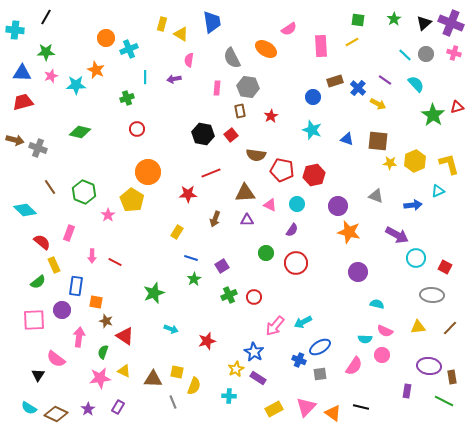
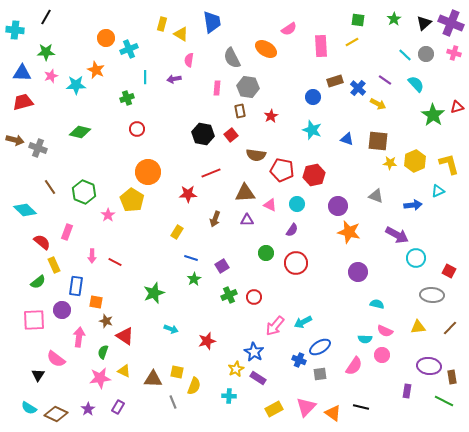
pink rectangle at (69, 233): moved 2 px left, 1 px up
red square at (445, 267): moved 4 px right, 4 px down
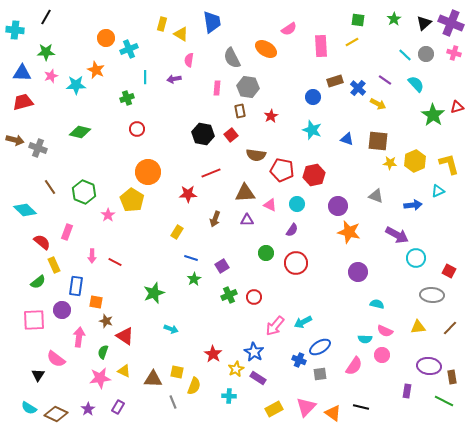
red star at (207, 341): moved 6 px right, 13 px down; rotated 24 degrees counterclockwise
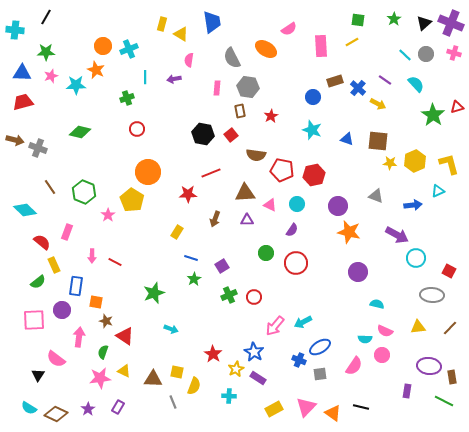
orange circle at (106, 38): moved 3 px left, 8 px down
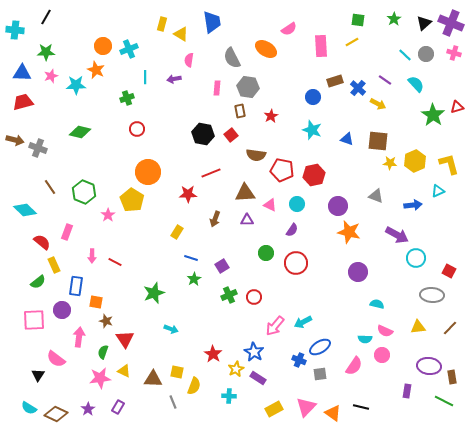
red triangle at (125, 336): moved 3 px down; rotated 24 degrees clockwise
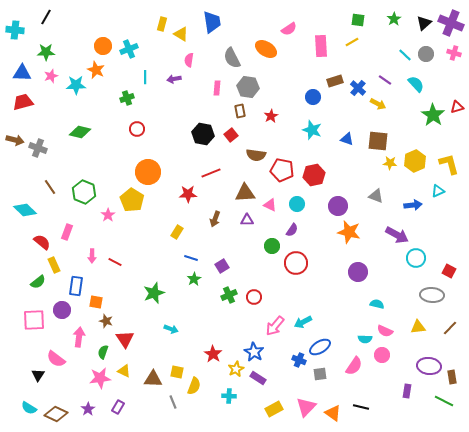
green circle at (266, 253): moved 6 px right, 7 px up
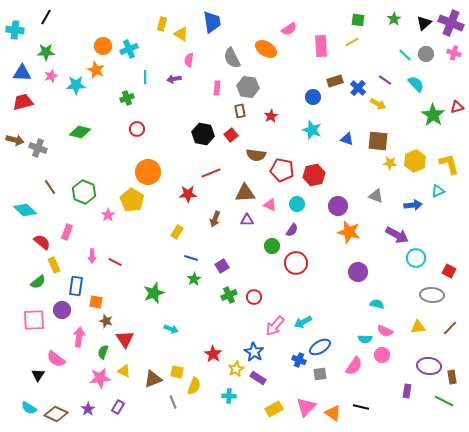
brown triangle at (153, 379): rotated 24 degrees counterclockwise
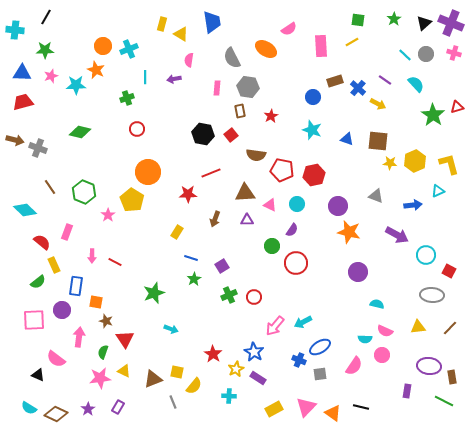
green star at (46, 52): moved 1 px left, 2 px up
cyan circle at (416, 258): moved 10 px right, 3 px up
black triangle at (38, 375): rotated 40 degrees counterclockwise
yellow semicircle at (194, 386): rotated 18 degrees clockwise
